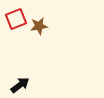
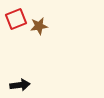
black arrow: rotated 30 degrees clockwise
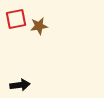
red square: rotated 10 degrees clockwise
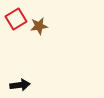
red square: rotated 20 degrees counterclockwise
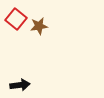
red square: rotated 20 degrees counterclockwise
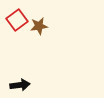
red square: moved 1 px right, 1 px down; rotated 15 degrees clockwise
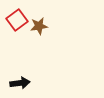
black arrow: moved 2 px up
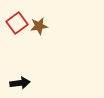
red square: moved 3 px down
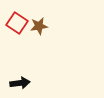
red square: rotated 20 degrees counterclockwise
